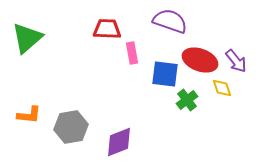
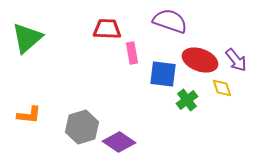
purple arrow: moved 1 px up
blue square: moved 2 px left
gray hexagon: moved 11 px right; rotated 8 degrees counterclockwise
purple diamond: rotated 56 degrees clockwise
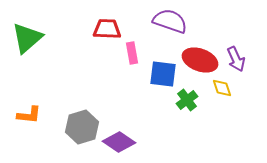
purple arrow: moved 1 px up; rotated 15 degrees clockwise
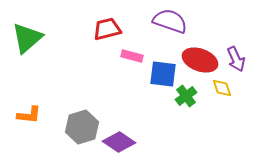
red trapezoid: rotated 16 degrees counterclockwise
pink rectangle: moved 3 px down; rotated 65 degrees counterclockwise
green cross: moved 1 px left, 4 px up
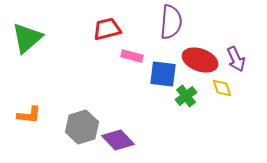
purple semicircle: moved 1 px right, 1 px down; rotated 76 degrees clockwise
purple diamond: moved 1 px left, 2 px up; rotated 12 degrees clockwise
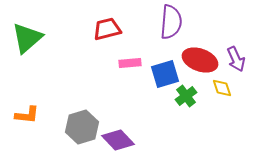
pink rectangle: moved 2 px left, 7 px down; rotated 20 degrees counterclockwise
blue square: moved 2 px right; rotated 24 degrees counterclockwise
orange L-shape: moved 2 px left
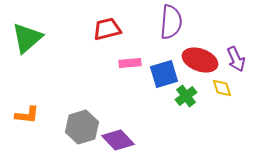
blue square: moved 1 px left
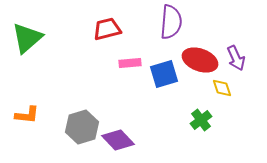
purple arrow: moved 1 px up
green cross: moved 15 px right, 24 px down
